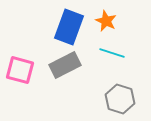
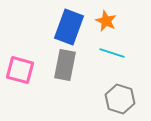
gray rectangle: rotated 52 degrees counterclockwise
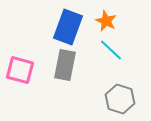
blue rectangle: moved 1 px left
cyan line: moved 1 px left, 3 px up; rotated 25 degrees clockwise
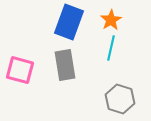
orange star: moved 5 px right, 1 px up; rotated 15 degrees clockwise
blue rectangle: moved 1 px right, 5 px up
cyan line: moved 2 px up; rotated 60 degrees clockwise
gray rectangle: rotated 20 degrees counterclockwise
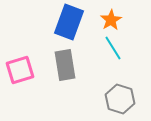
cyan line: moved 2 px right; rotated 45 degrees counterclockwise
pink square: rotated 32 degrees counterclockwise
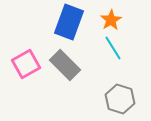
gray rectangle: rotated 36 degrees counterclockwise
pink square: moved 6 px right, 6 px up; rotated 12 degrees counterclockwise
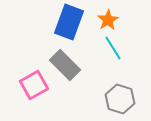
orange star: moved 3 px left
pink square: moved 8 px right, 21 px down
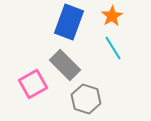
orange star: moved 4 px right, 4 px up
pink square: moved 1 px left, 1 px up
gray hexagon: moved 34 px left
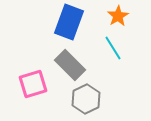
orange star: moved 6 px right
gray rectangle: moved 5 px right
pink square: rotated 12 degrees clockwise
gray hexagon: rotated 16 degrees clockwise
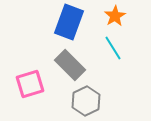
orange star: moved 3 px left
pink square: moved 3 px left
gray hexagon: moved 2 px down
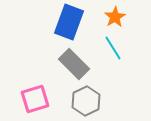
orange star: moved 1 px down
gray rectangle: moved 4 px right, 1 px up
pink square: moved 5 px right, 15 px down
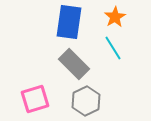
blue rectangle: rotated 12 degrees counterclockwise
